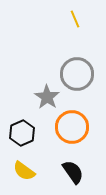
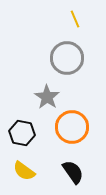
gray circle: moved 10 px left, 16 px up
black hexagon: rotated 25 degrees counterclockwise
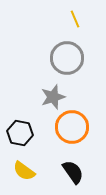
gray star: moved 6 px right; rotated 20 degrees clockwise
black hexagon: moved 2 px left
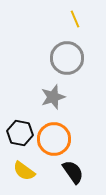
orange circle: moved 18 px left, 12 px down
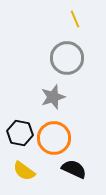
orange circle: moved 1 px up
black semicircle: moved 1 px right, 3 px up; rotated 30 degrees counterclockwise
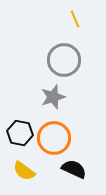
gray circle: moved 3 px left, 2 px down
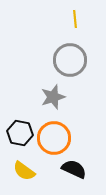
yellow line: rotated 18 degrees clockwise
gray circle: moved 6 px right
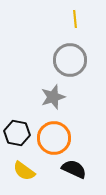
black hexagon: moved 3 px left
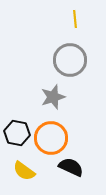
orange circle: moved 3 px left
black semicircle: moved 3 px left, 2 px up
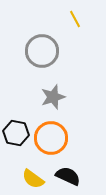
yellow line: rotated 24 degrees counterclockwise
gray circle: moved 28 px left, 9 px up
black hexagon: moved 1 px left
black semicircle: moved 3 px left, 9 px down
yellow semicircle: moved 9 px right, 8 px down
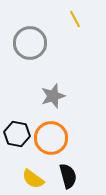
gray circle: moved 12 px left, 8 px up
gray star: moved 1 px up
black hexagon: moved 1 px right, 1 px down
black semicircle: rotated 50 degrees clockwise
